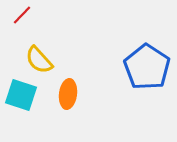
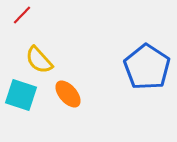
orange ellipse: rotated 48 degrees counterclockwise
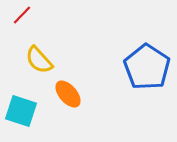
cyan square: moved 16 px down
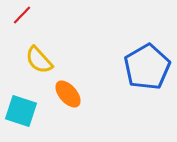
blue pentagon: rotated 9 degrees clockwise
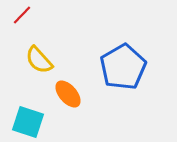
blue pentagon: moved 24 px left
cyan square: moved 7 px right, 11 px down
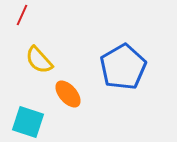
red line: rotated 20 degrees counterclockwise
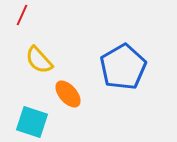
cyan square: moved 4 px right
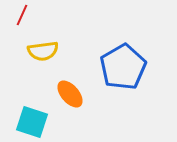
yellow semicircle: moved 4 px right, 9 px up; rotated 56 degrees counterclockwise
orange ellipse: moved 2 px right
